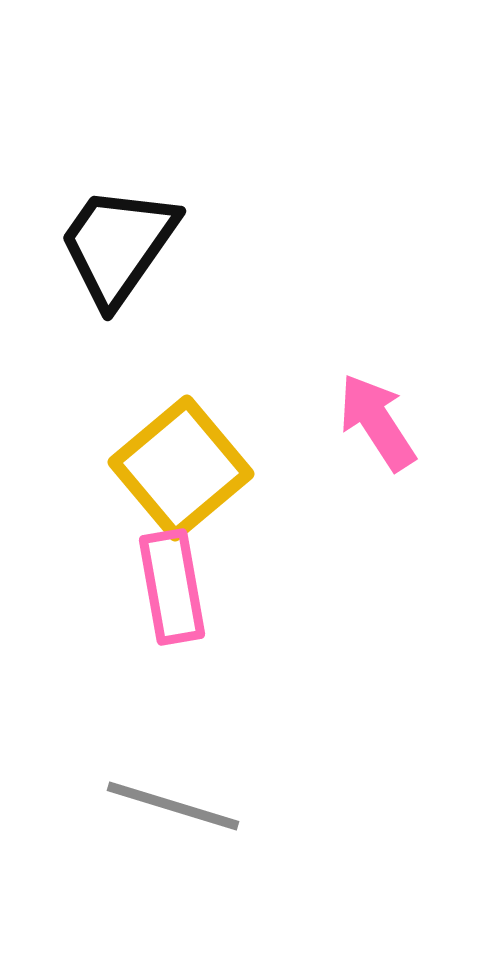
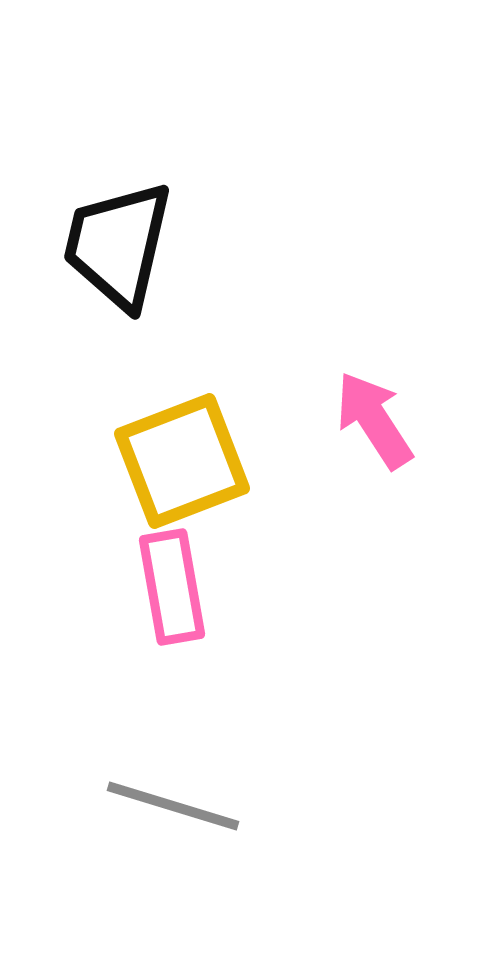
black trapezoid: rotated 22 degrees counterclockwise
pink arrow: moved 3 px left, 2 px up
yellow square: moved 1 px right, 7 px up; rotated 19 degrees clockwise
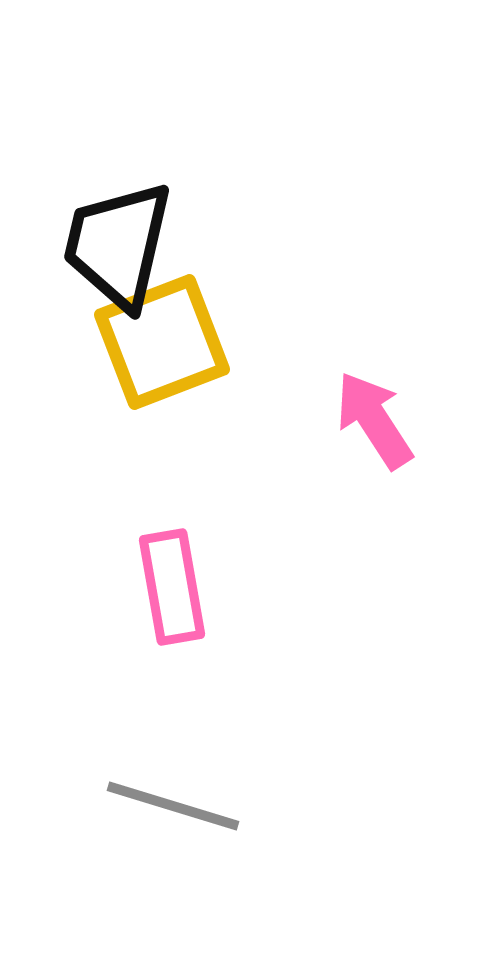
yellow square: moved 20 px left, 119 px up
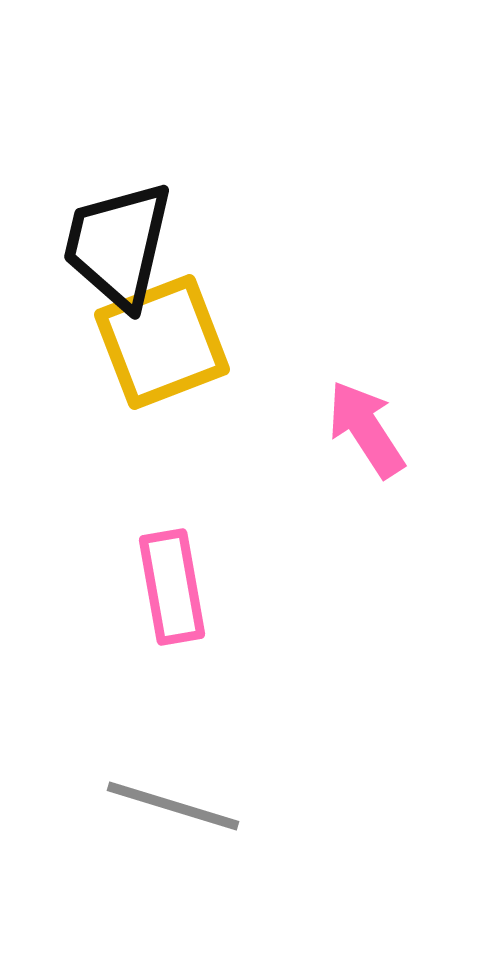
pink arrow: moved 8 px left, 9 px down
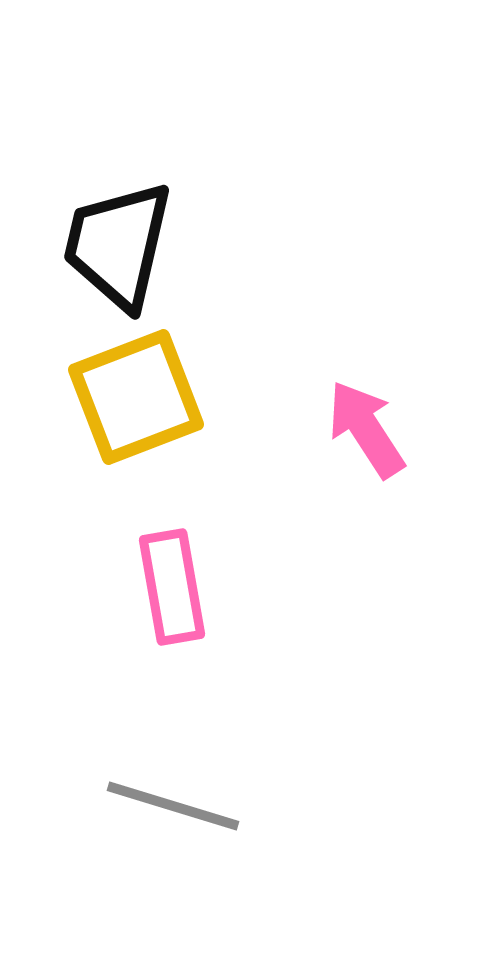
yellow square: moved 26 px left, 55 px down
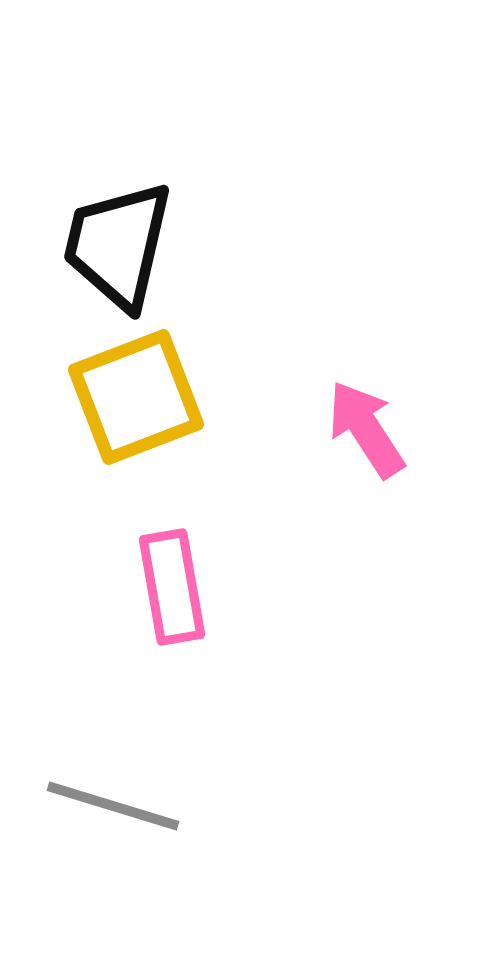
gray line: moved 60 px left
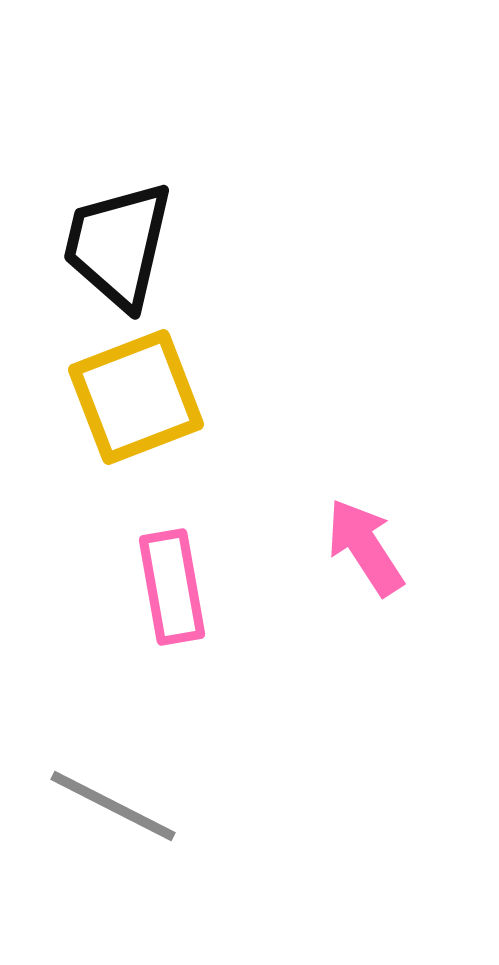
pink arrow: moved 1 px left, 118 px down
gray line: rotated 10 degrees clockwise
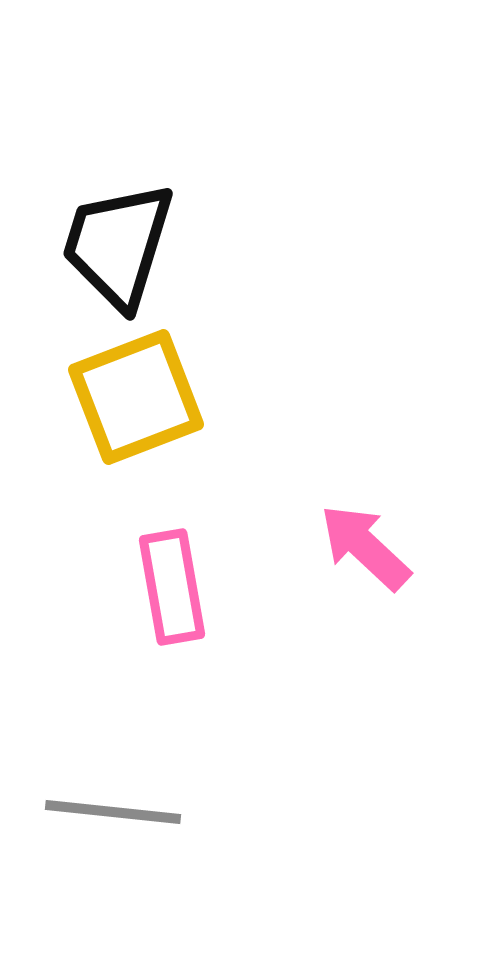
black trapezoid: rotated 4 degrees clockwise
pink arrow: rotated 14 degrees counterclockwise
gray line: moved 6 px down; rotated 21 degrees counterclockwise
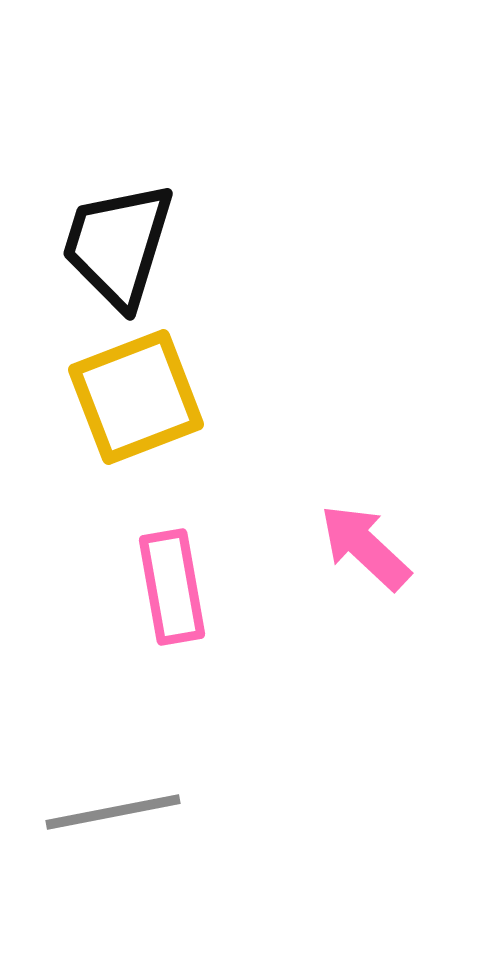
gray line: rotated 17 degrees counterclockwise
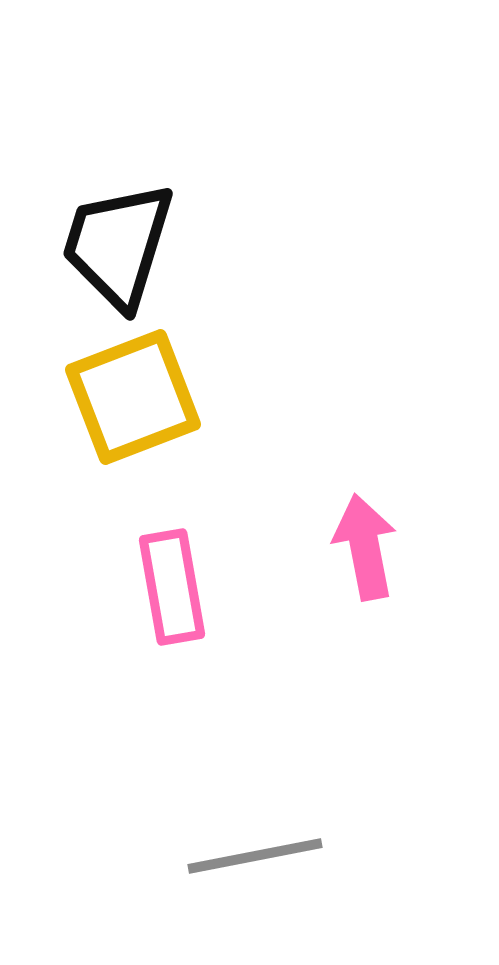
yellow square: moved 3 px left
pink arrow: rotated 36 degrees clockwise
gray line: moved 142 px right, 44 px down
